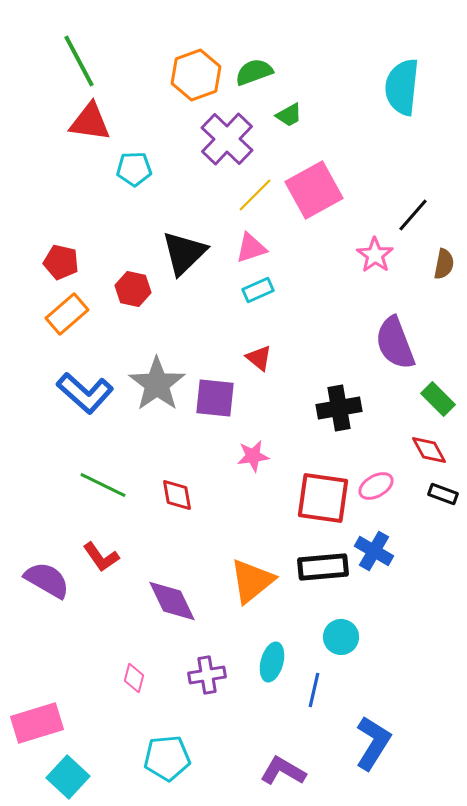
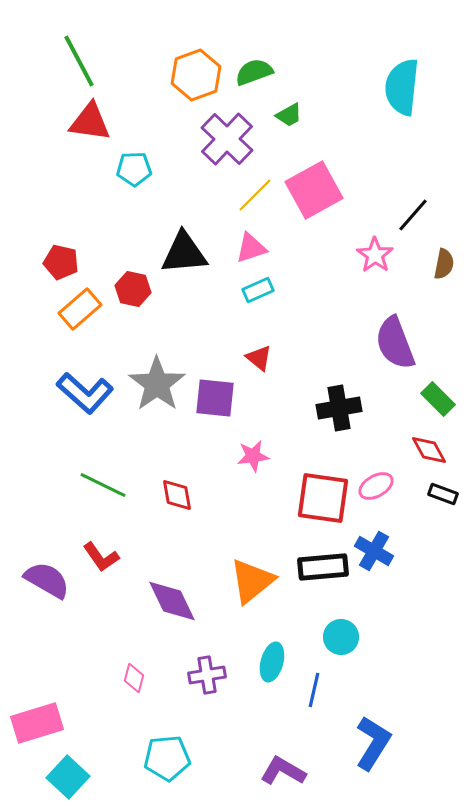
black triangle at (184, 253): rotated 39 degrees clockwise
orange rectangle at (67, 314): moved 13 px right, 5 px up
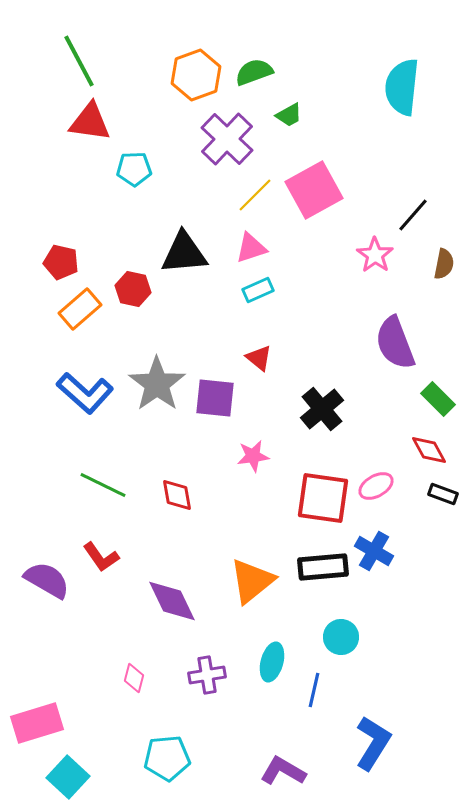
black cross at (339, 408): moved 17 px left, 1 px down; rotated 30 degrees counterclockwise
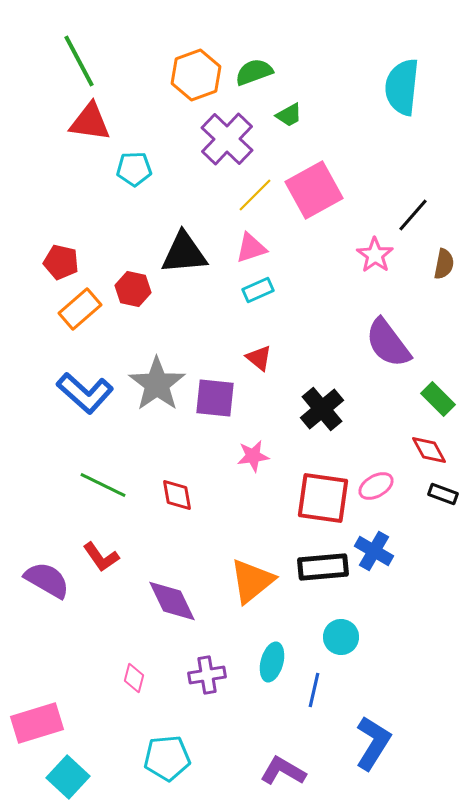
purple semicircle at (395, 343): moved 7 px left; rotated 16 degrees counterclockwise
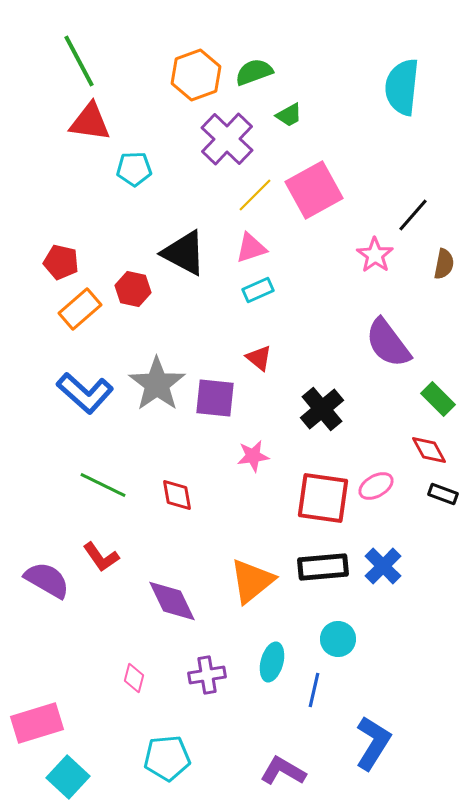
black triangle at (184, 253): rotated 33 degrees clockwise
blue cross at (374, 551): moved 9 px right, 15 px down; rotated 15 degrees clockwise
cyan circle at (341, 637): moved 3 px left, 2 px down
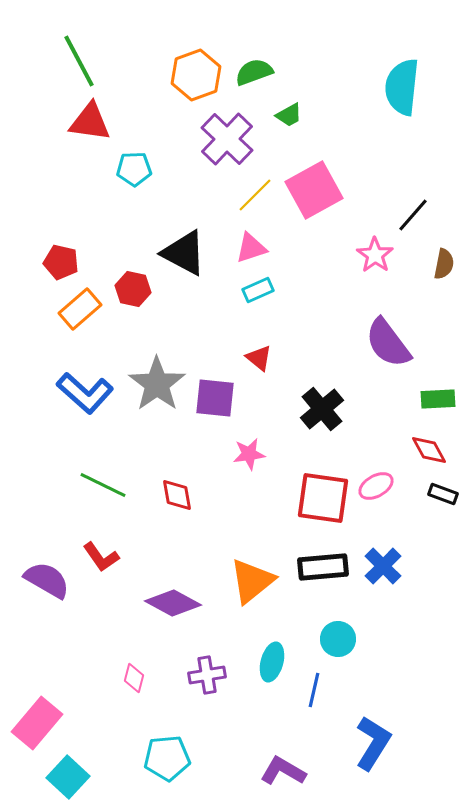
green rectangle at (438, 399): rotated 48 degrees counterclockwise
pink star at (253, 456): moved 4 px left, 2 px up
purple diamond at (172, 601): moved 1 px right, 2 px down; rotated 36 degrees counterclockwise
pink rectangle at (37, 723): rotated 33 degrees counterclockwise
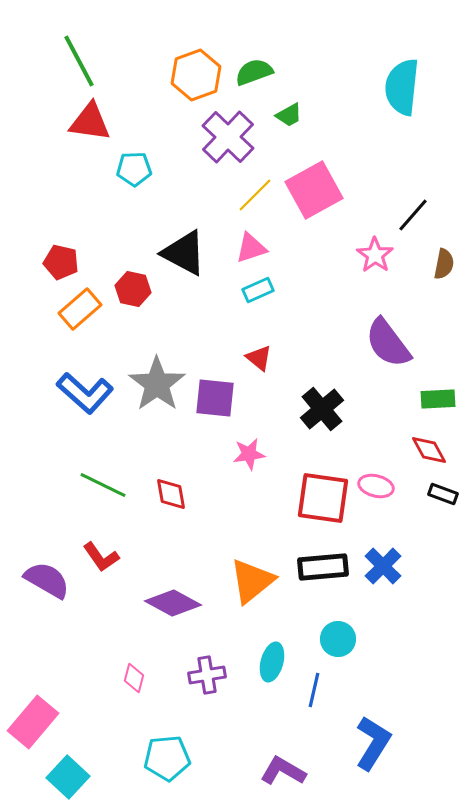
purple cross at (227, 139): moved 1 px right, 2 px up
pink ellipse at (376, 486): rotated 44 degrees clockwise
red diamond at (177, 495): moved 6 px left, 1 px up
pink rectangle at (37, 723): moved 4 px left, 1 px up
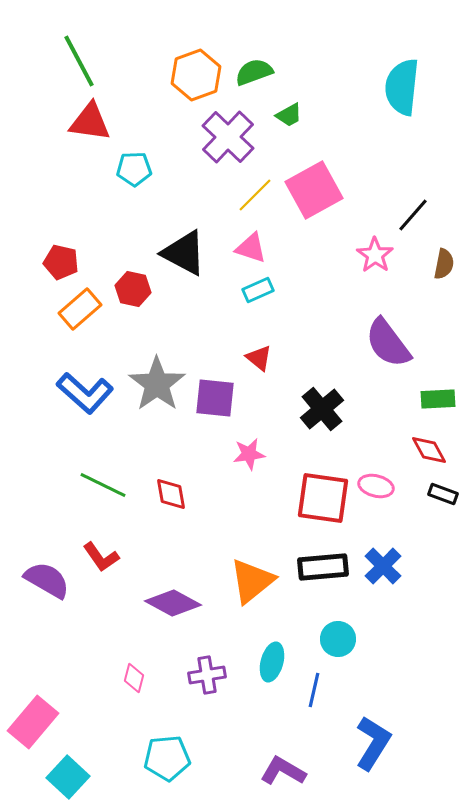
pink triangle at (251, 248): rotated 36 degrees clockwise
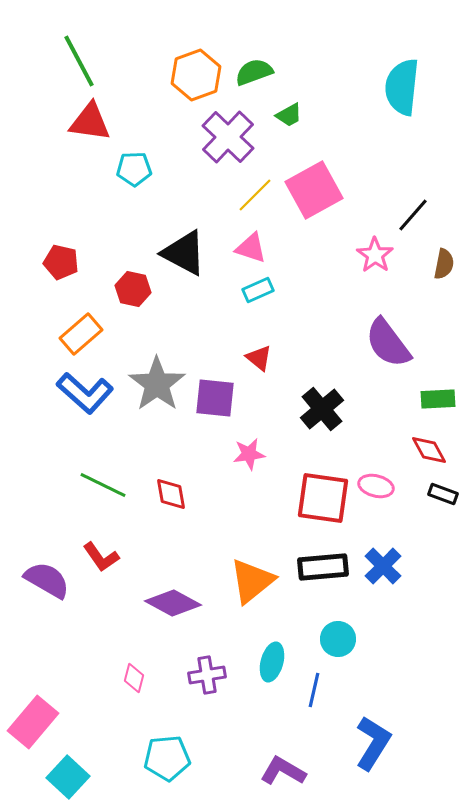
orange rectangle at (80, 309): moved 1 px right, 25 px down
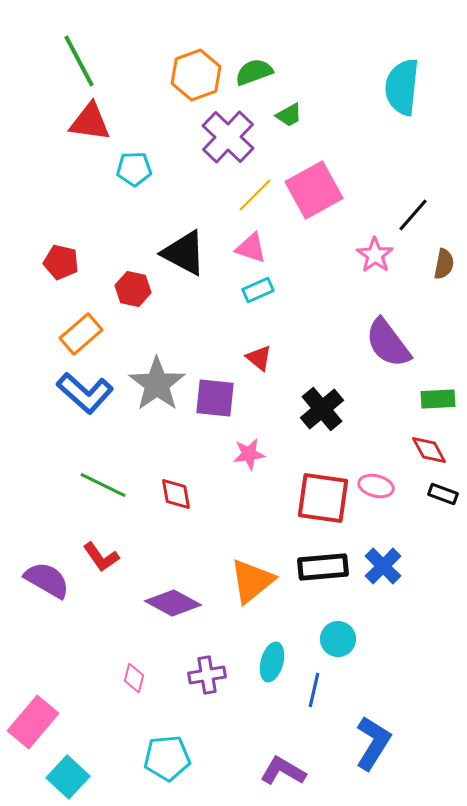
red diamond at (171, 494): moved 5 px right
